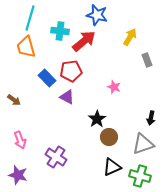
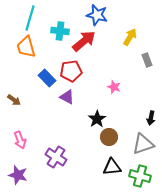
black triangle: rotated 18 degrees clockwise
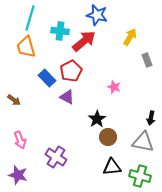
red pentagon: rotated 20 degrees counterclockwise
brown circle: moved 1 px left
gray triangle: moved 2 px up; rotated 30 degrees clockwise
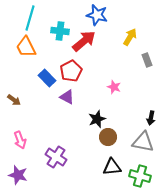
orange trapezoid: rotated 10 degrees counterclockwise
black star: rotated 12 degrees clockwise
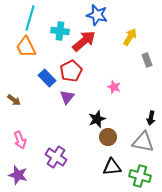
purple triangle: rotated 42 degrees clockwise
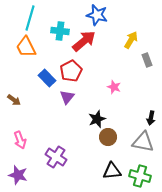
yellow arrow: moved 1 px right, 3 px down
black triangle: moved 4 px down
